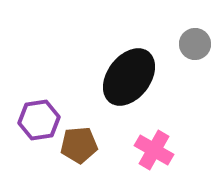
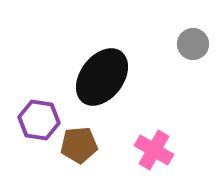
gray circle: moved 2 px left
black ellipse: moved 27 px left
purple hexagon: rotated 18 degrees clockwise
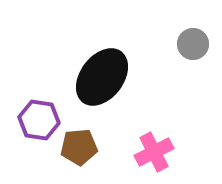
brown pentagon: moved 2 px down
pink cross: moved 2 px down; rotated 33 degrees clockwise
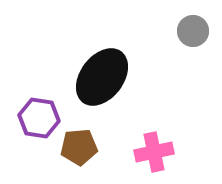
gray circle: moved 13 px up
purple hexagon: moved 2 px up
pink cross: rotated 15 degrees clockwise
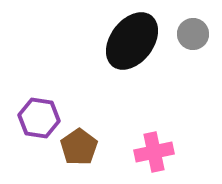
gray circle: moved 3 px down
black ellipse: moved 30 px right, 36 px up
brown pentagon: rotated 30 degrees counterclockwise
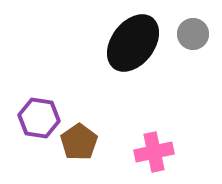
black ellipse: moved 1 px right, 2 px down
brown pentagon: moved 5 px up
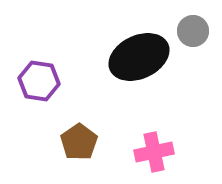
gray circle: moved 3 px up
black ellipse: moved 6 px right, 14 px down; rotated 28 degrees clockwise
purple hexagon: moved 37 px up
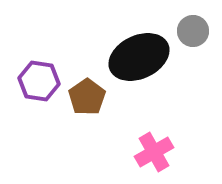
brown pentagon: moved 8 px right, 45 px up
pink cross: rotated 18 degrees counterclockwise
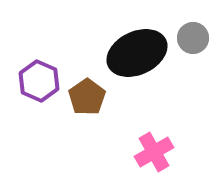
gray circle: moved 7 px down
black ellipse: moved 2 px left, 4 px up
purple hexagon: rotated 15 degrees clockwise
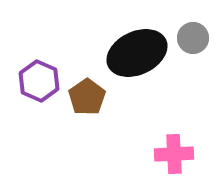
pink cross: moved 20 px right, 2 px down; rotated 27 degrees clockwise
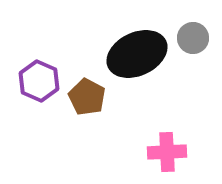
black ellipse: moved 1 px down
brown pentagon: rotated 9 degrees counterclockwise
pink cross: moved 7 px left, 2 px up
